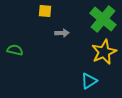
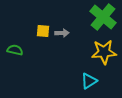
yellow square: moved 2 px left, 20 px down
green cross: moved 2 px up
yellow star: rotated 20 degrees clockwise
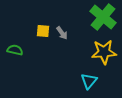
gray arrow: rotated 56 degrees clockwise
cyan triangle: rotated 18 degrees counterclockwise
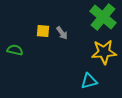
cyan triangle: rotated 36 degrees clockwise
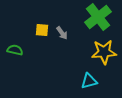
green cross: moved 5 px left; rotated 12 degrees clockwise
yellow square: moved 1 px left, 1 px up
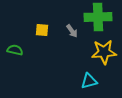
green cross: rotated 36 degrees clockwise
gray arrow: moved 10 px right, 2 px up
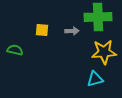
gray arrow: rotated 56 degrees counterclockwise
cyan triangle: moved 6 px right, 2 px up
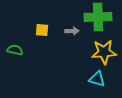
cyan triangle: moved 2 px right; rotated 30 degrees clockwise
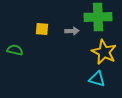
yellow square: moved 1 px up
yellow star: rotated 30 degrees clockwise
